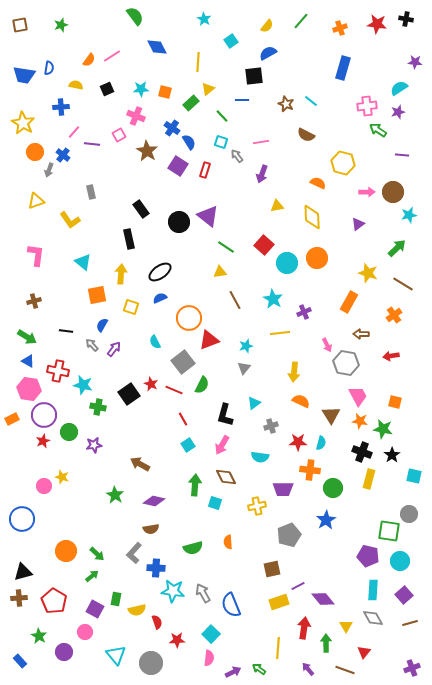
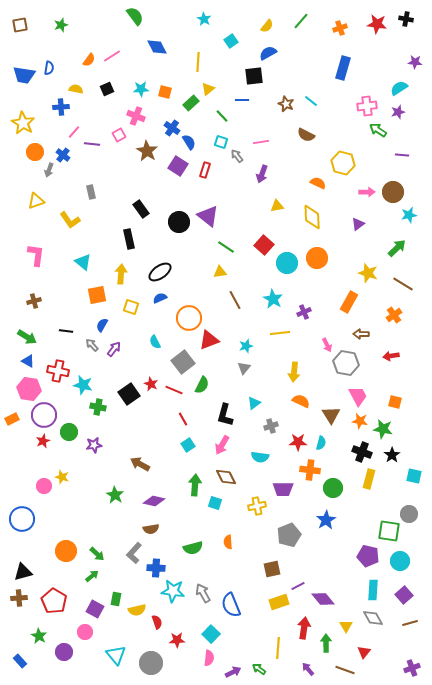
yellow semicircle at (76, 85): moved 4 px down
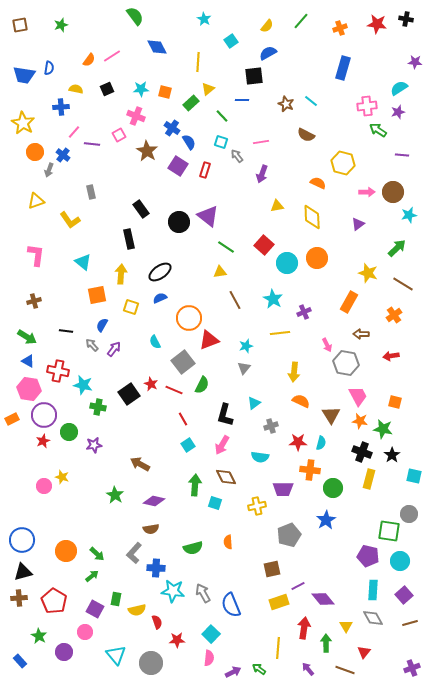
blue circle at (22, 519): moved 21 px down
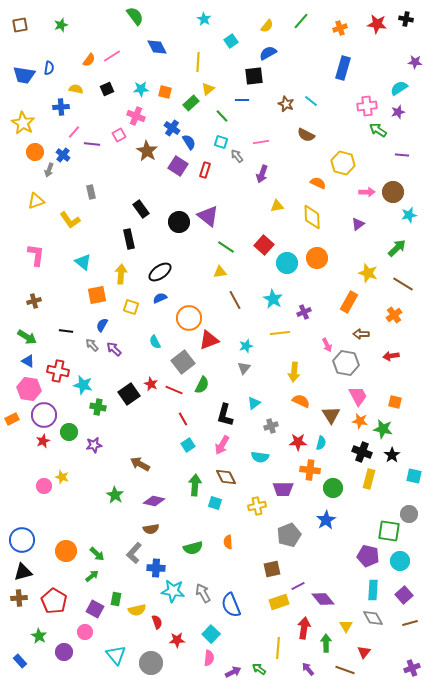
purple arrow at (114, 349): rotated 84 degrees counterclockwise
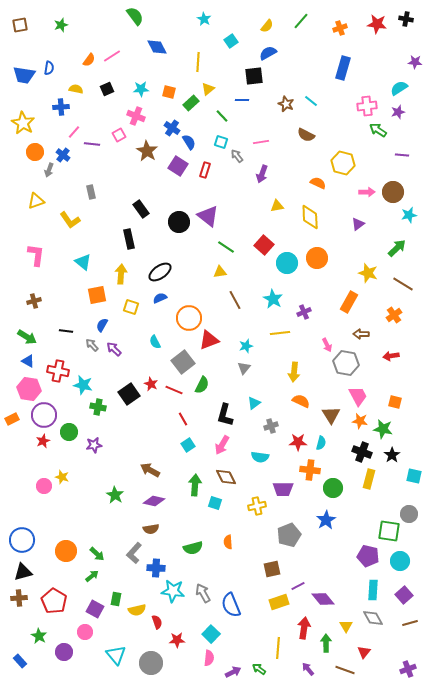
orange square at (165, 92): moved 4 px right
yellow diamond at (312, 217): moved 2 px left
brown arrow at (140, 464): moved 10 px right, 6 px down
purple cross at (412, 668): moved 4 px left, 1 px down
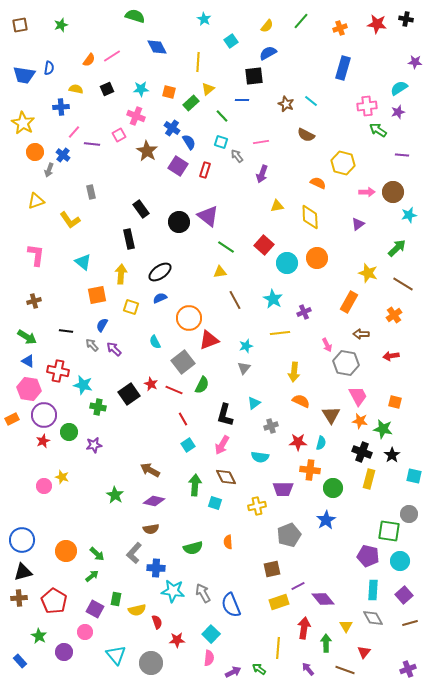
green semicircle at (135, 16): rotated 36 degrees counterclockwise
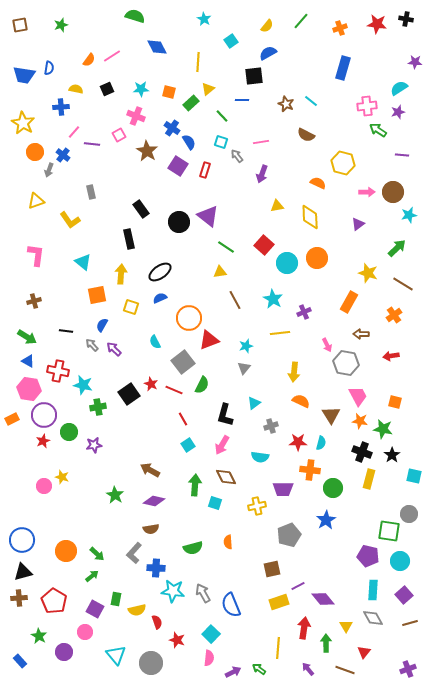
green cross at (98, 407): rotated 21 degrees counterclockwise
red star at (177, 640): rotated 21 degrees clockwise
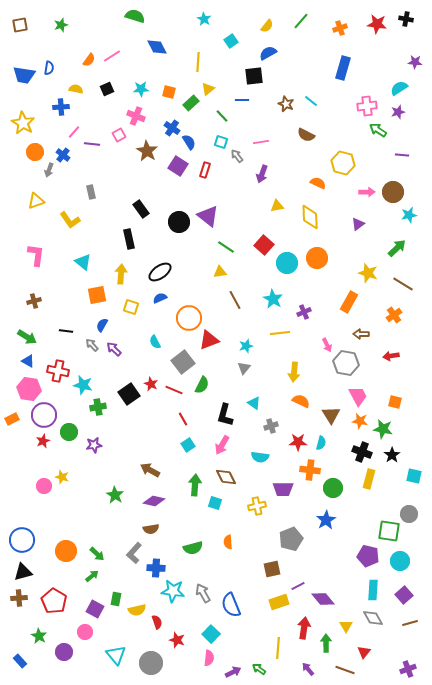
cyan triangle at (254, 403): rotated 48 degrees counterclockwise
gray pentagon at (289, 535): moved 2 px right, 4 px down
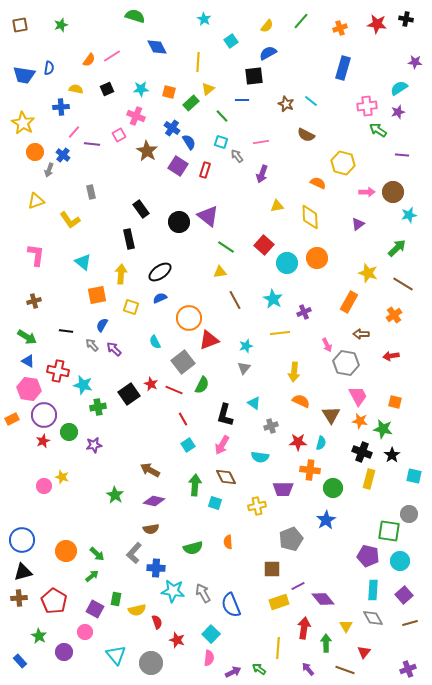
brown square at (272, 569): rotated 12 degrees clockwise
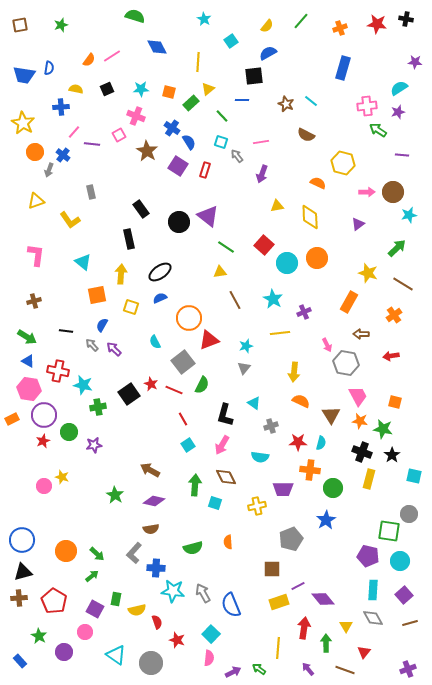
cyan triangle at (116, 655): rotated 15 degrees counterclockwise
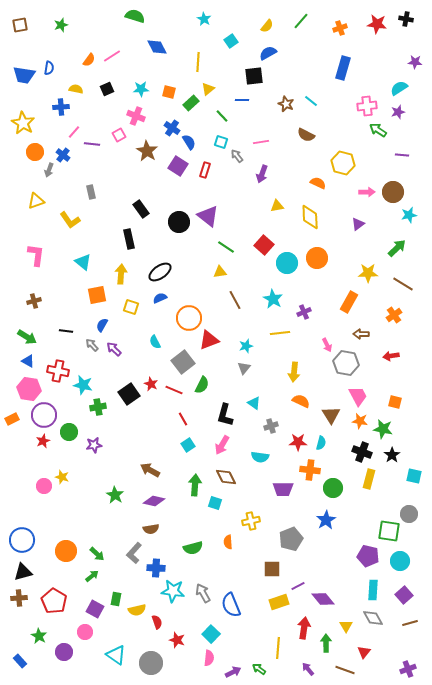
yellow star at (368, 273): rotated 18 degrees counterclockwise
yellow cross at (257, 506): moved 6 px left, 15 px down
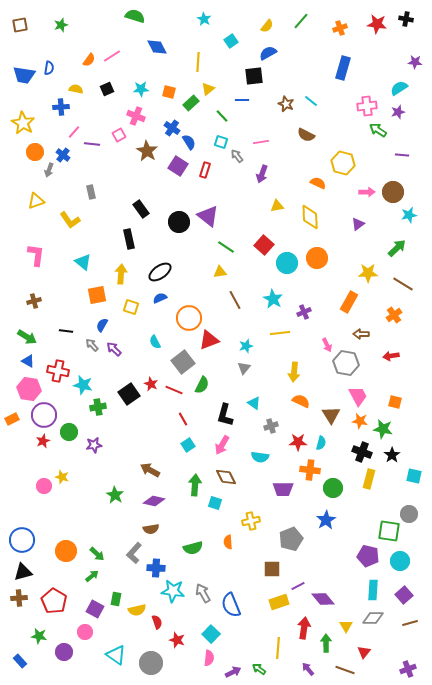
gray diamond at (373, 618): rotated 60 degrees counterclockwise
green star at (39, 636): rotated 21 degrees counterclockwise
